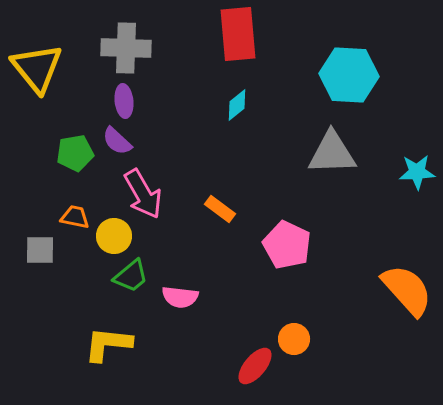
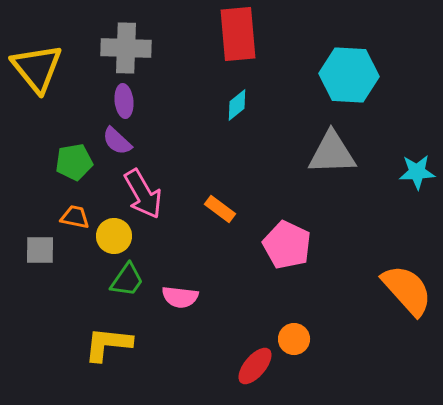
green pentagon: moved 1 px left, 9 px down
green trapezoid: moved 4 px left, 4 px down; rotated 15 degrees counterclockwise
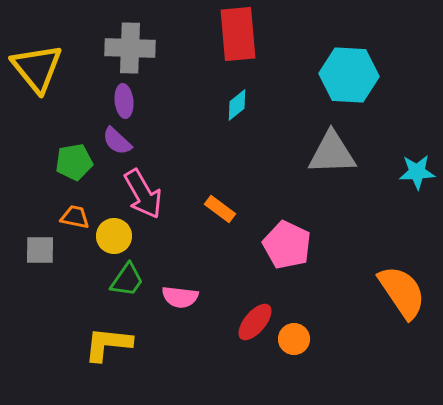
gray cross: moved 4 px right
orange semicircle: moved 5 px left, 2 px down; rotated 8 degrees clockwise
red ellipse: moved 44 px up
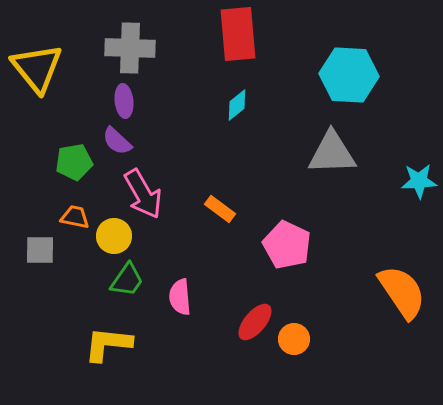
cyan star: moved 2 px right, 9 px down
pink semicircle: rotated 78 degrees clockwise
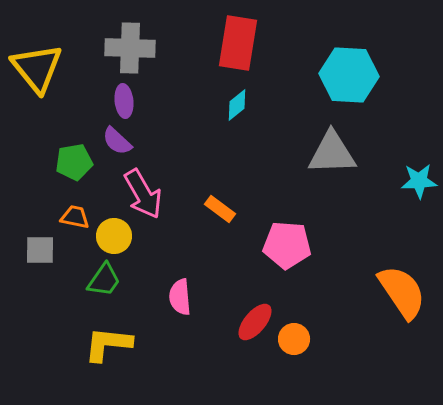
red rectangle: moved 9 px down; rotated 14 degrees clockwise
pink pentagon: rotated 21 degrees counterclockwise
green trapezoid: moved 23 px left
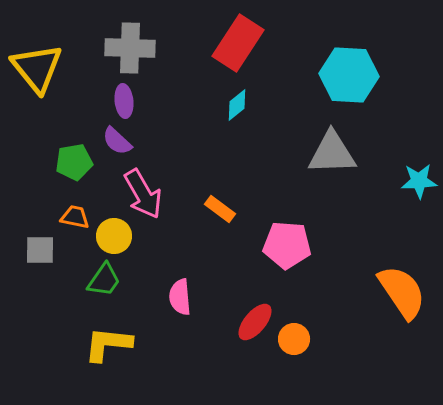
red rectangle: rotated 24 degrees clockwise
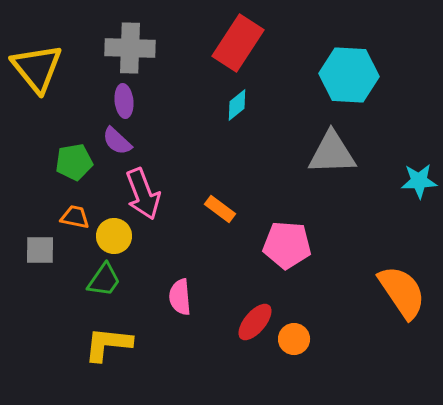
pink arrow: rotated 9 degrees clockwise
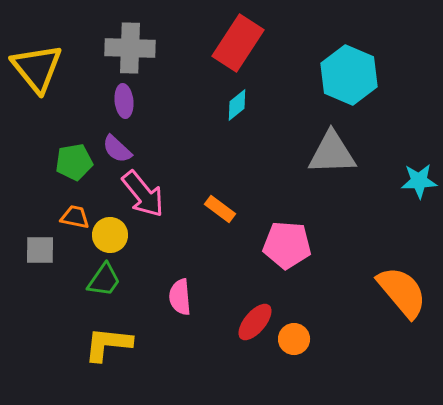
cyan hexagon: rotated 20 degrees clockwise
purple semicircle: moved 8 px down
pink arrow: rotated 18 degrees counterclockwise
yellow circle: moved 4 px left, 1 px up
orange semicircle: rotated 6 degrees counterclockwise
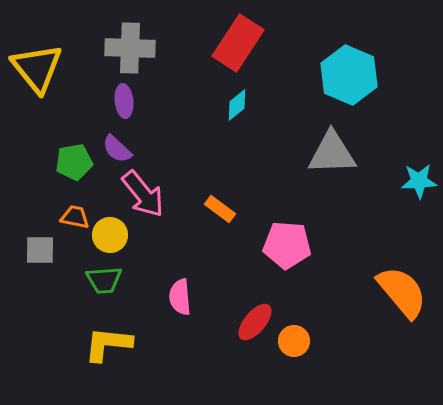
green trapezoid: rotated 51 degrees clockwise
orange circle: moved 2 px down
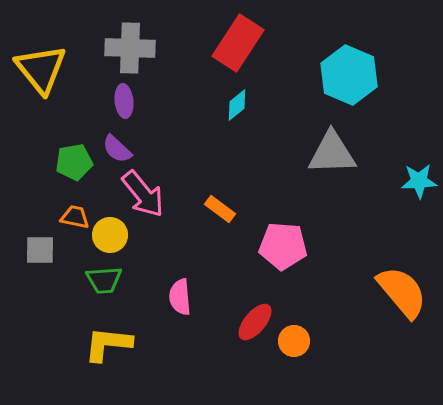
yellow triangle: moved 4 px right, 1 px down
pink pentagon: moved 4 px left, 1 px down
